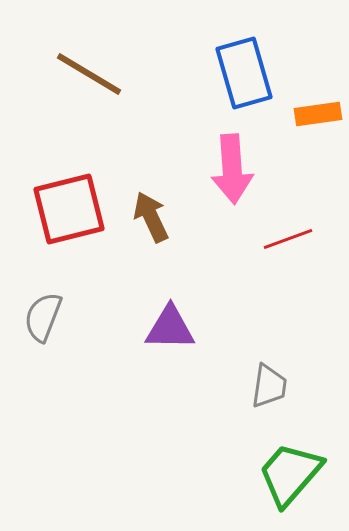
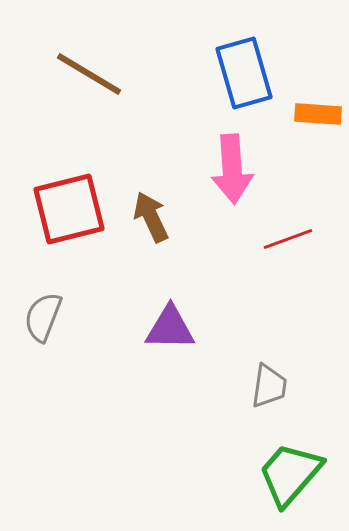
orange rectangle: rotated 12 degrees clockwise
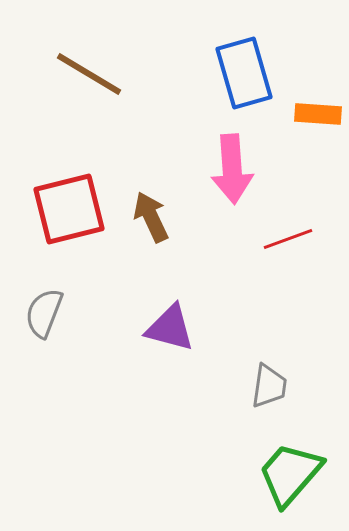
gray semicircle: moved 1 px right, 4 px up
purple triangle: rotated 14 degrees clockwise
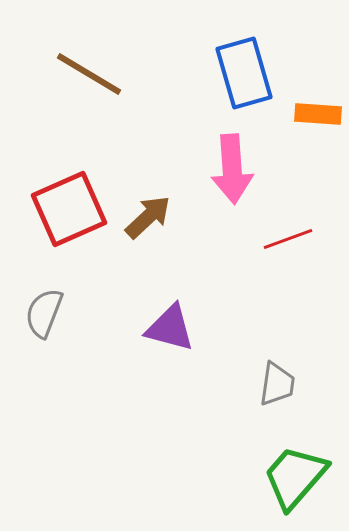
red square: rotated 10 degrees counterclockwise
brown arrow: moved 3 px left; rotated 72 degrees clockwise
gray trapezoid: moved 8 px right, 2 px up
green trapezoid: moved 5 px right, 3 px down
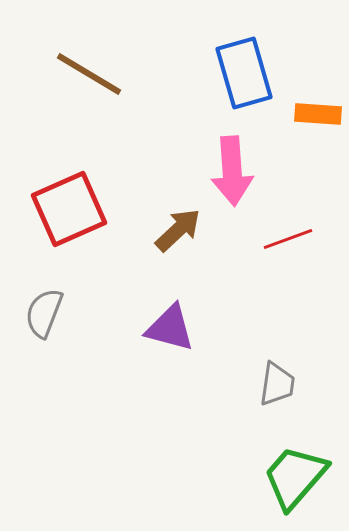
pink arrow: moved 2 px down
brown arrow: moved 30 px right, 13 px down
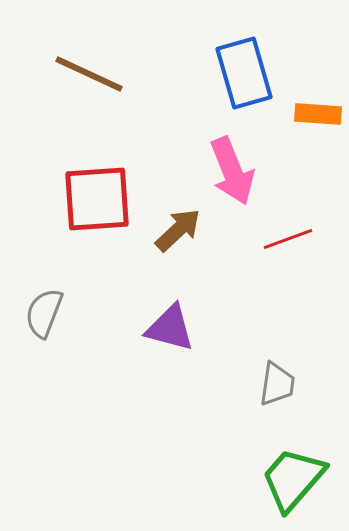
brown line: rotated 6 degrees counterclockwise
pink arrow: rotated 18 degrees counterclockwise
red square: moved 28 px right, 10 px up; rotated 20 degrees clockwise
green trapezoid: moved 2 px left, 2 px down
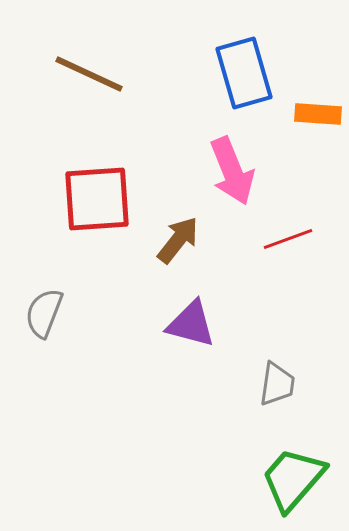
brown arrow: moved 10 px down; rotated 9 degrees counterclockwise
purple triangle: moved 21 px right, 4 px up
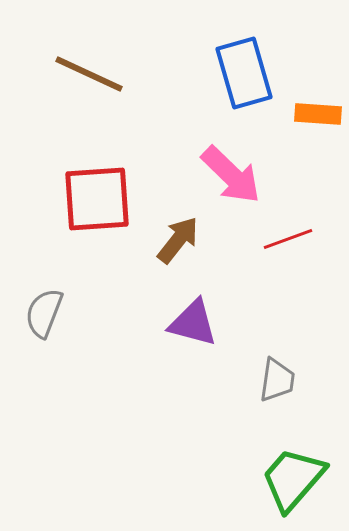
pink arrow: moved 1 px left, 4 px down; rotated 24 degrees counterclockwise
purple triangle: moved 2 px right, 1 px up
gray trapezoid: moved 4 px up
